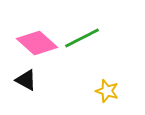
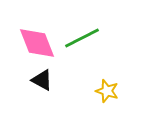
pink diamond: rotated 27 degrees clockwise
black triangle: moved 16 px right
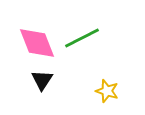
black triangle: rotated 35 degrees clockwise
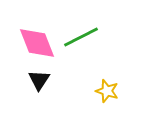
green line: moved 1 px left, 1 px up
black triangle: moved 3 px left
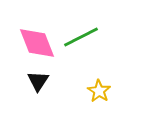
black triangle: moved 1 px left, 1 px down
yellow star: moved 8 px left; rotated 15 degrees clockwise
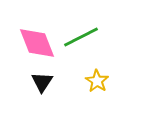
black triangle: moved 4 px right, 1 px down
yellow star: moved 2 px left, 10 px up
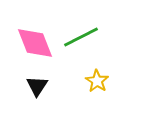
pink diamond: moved 2 px left
black triangle: moved 5 px left, 4 px down
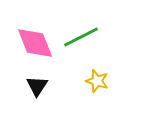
yellow star: rotated 15 degrees counterclockwise
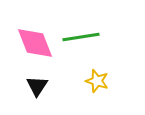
green line: rotated 18 degrees clockwise
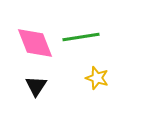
yellow star: moved 3 px up
black triangle: moved 1 px left
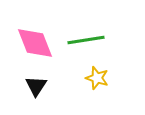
green line: moved 5 px right, 3 px down
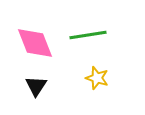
green line: moved 2 px right, 5 px up
